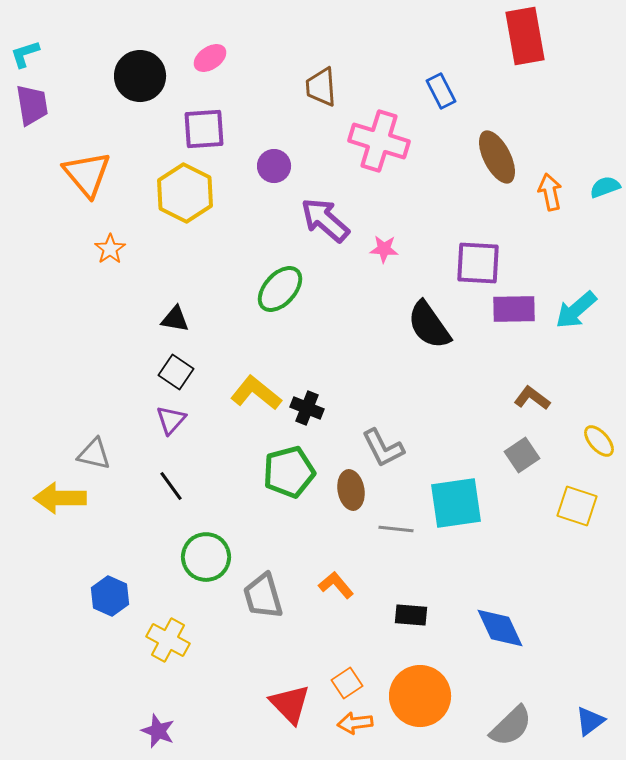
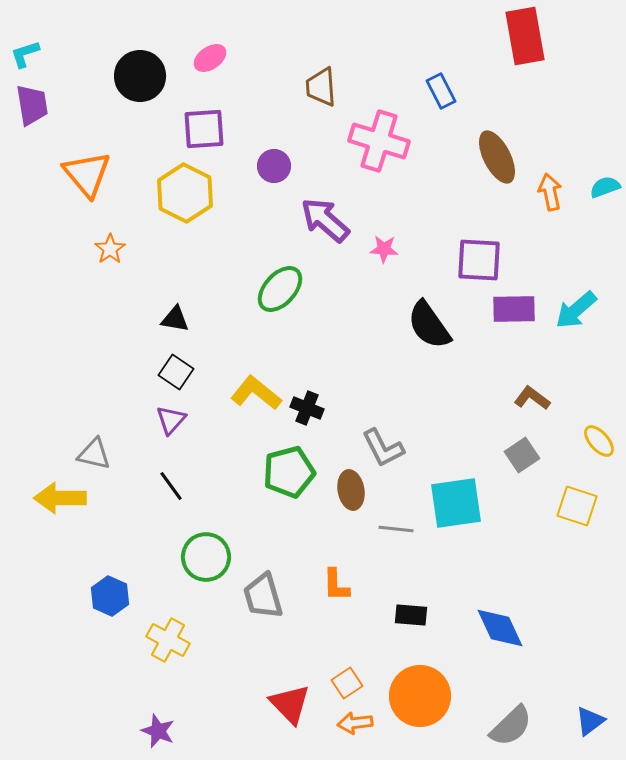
purple square at (478, 263): moved 1 px right, 3 px up
orange L-shape at (336, 585): rotated 141 degrees counterclockwise
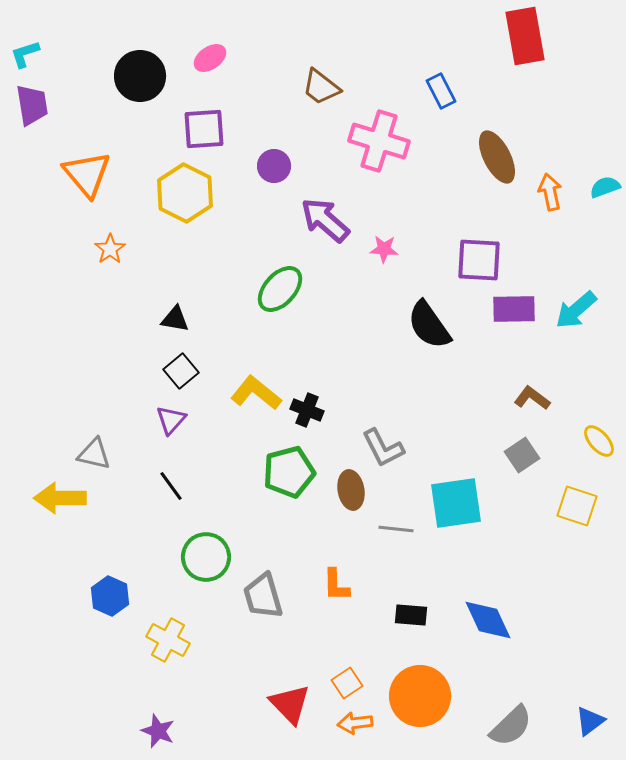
brown trapezoid at (321, 87): rotated 48 degrees counterclockwise
black square at (176, 372): moved 5 px right, 1 px up; rotated 16 degrees clockwise
black cross at (307, 408): moved 2 px down
blue diamond at (500, 628): moved 12 px left, 8 px up
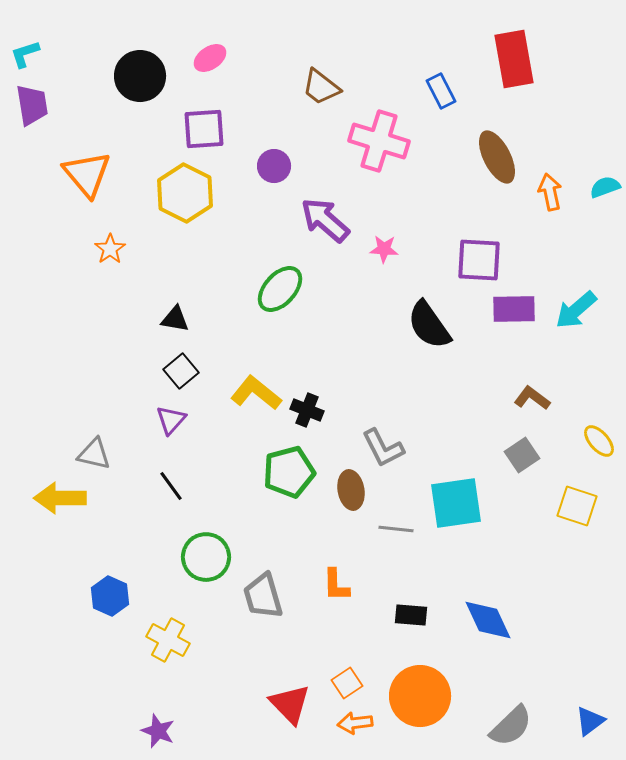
red rectangle at (525, 36): moved 11 px left, 23 px down
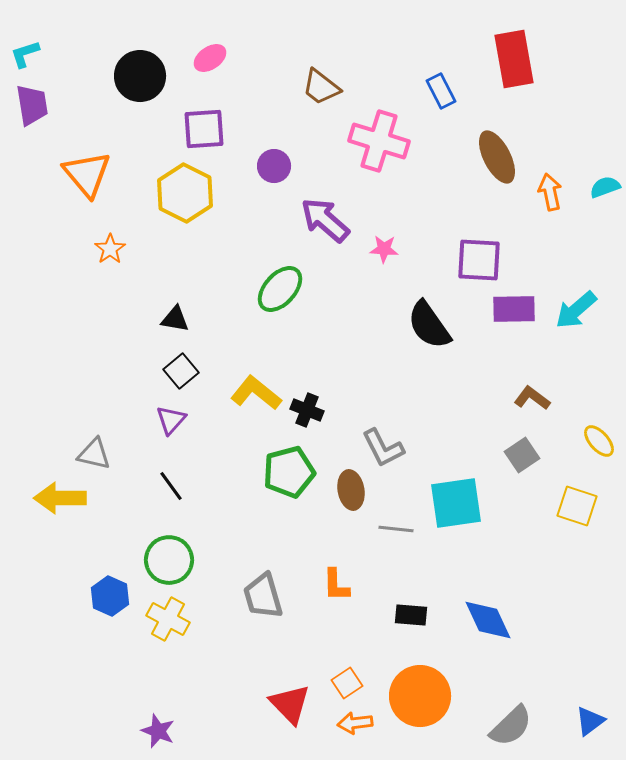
green circle at (206, 557): moved 37 px left, 3 px down
yellow cross at (168, 640): moved 21 px up
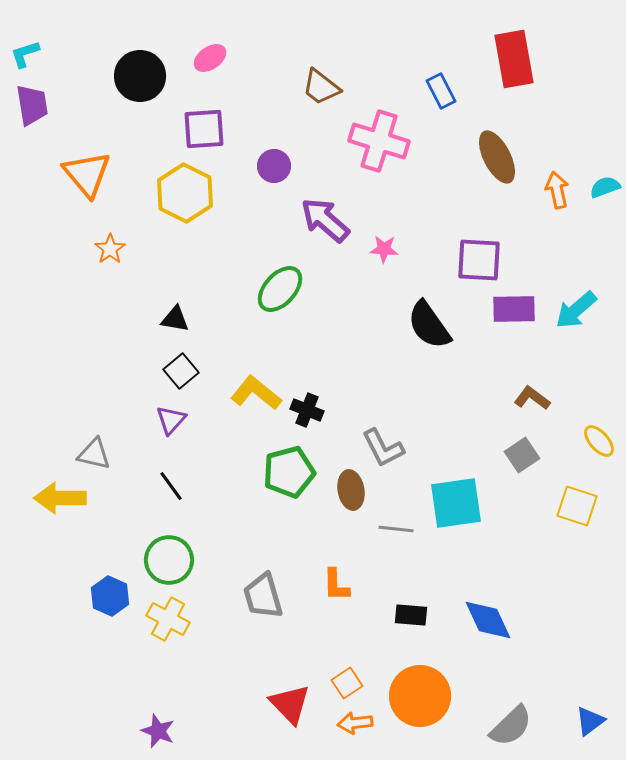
orange arrow at (550, 192): moved 7 px right, 2 px up
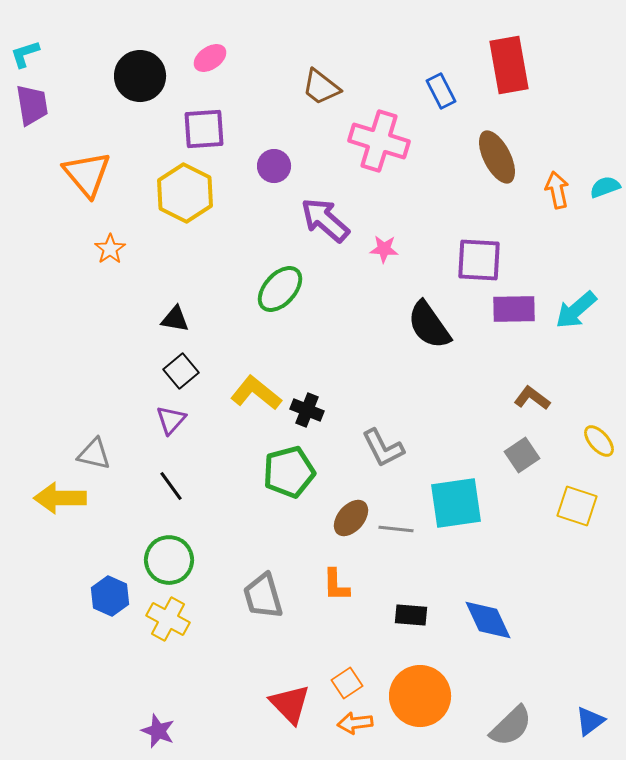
red rectangle at (514, 59): moved 5 px left, 6 px down
brown ellipse at (351, 490): moved 28 px down; rotated 51 degrees clockwise
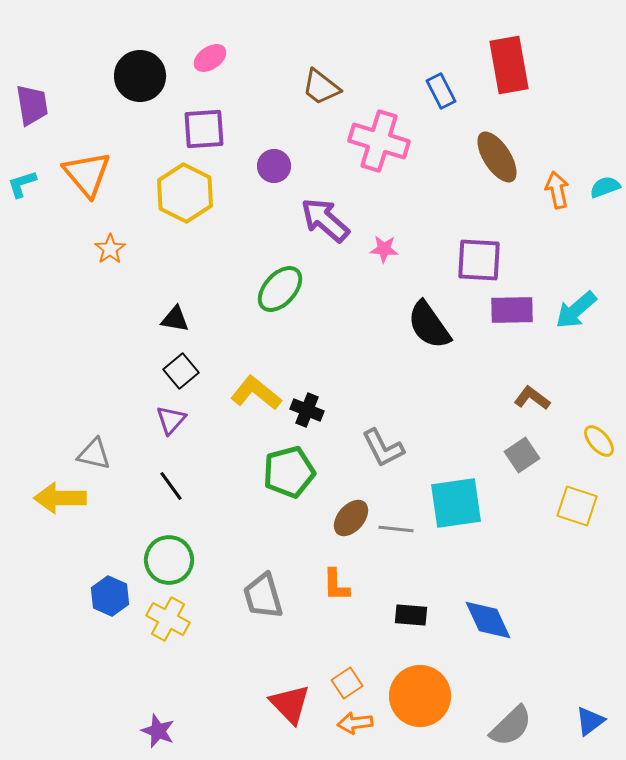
cyan L-shape at (25, 54): moved 3 px left, 130 px down
brown ellipse at (497, 157): rotated 6 degrees counterclockwise
purple rectangle at (514, 309): moved 2 px left, 1 px down
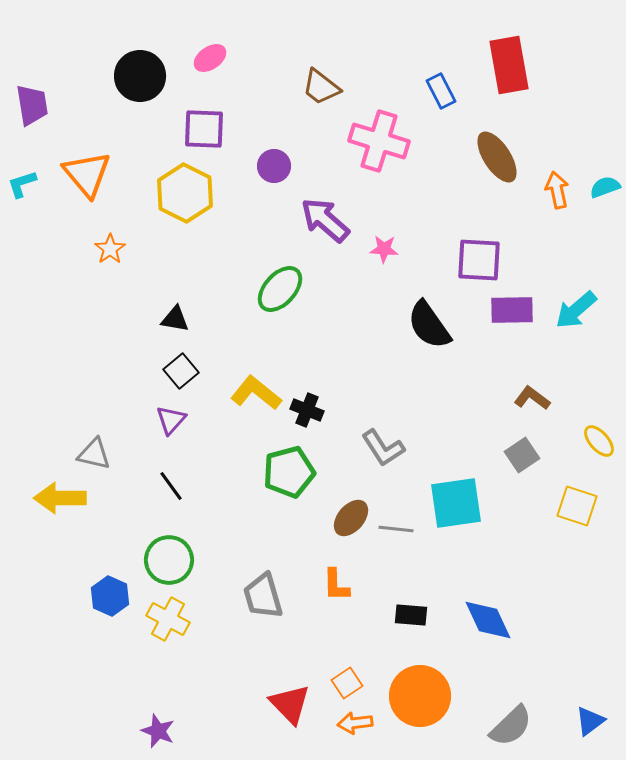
purple square at (204, 129): rotated 6 degrees clockwise
gray L-shape at (383, 448): rotated 6 degrees counterclockwise
